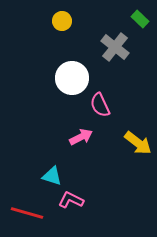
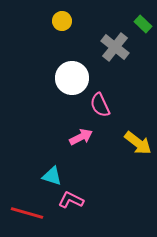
green rectangle: moved 3 px right, 5 px down
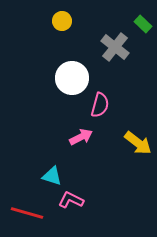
pink semicircle: rotated 140 degrees counterclockwise
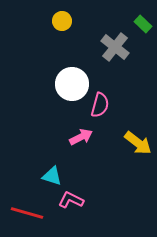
white circle: moved 6 px down
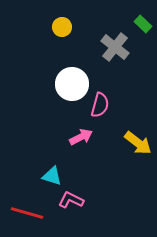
yellow circle: moved 6 px down
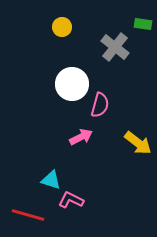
green rectangle: rotated 36 degrees counterclockwise
cyan triangle: moved 1 px left, 4 px down
red line: moved 1 px right, 2 px down
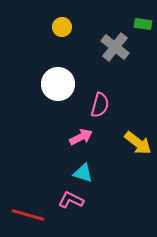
white circle: moved 14 px left
cyan triangle: moved 32 px right, 7 px up
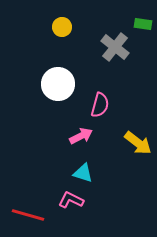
pink arrow: moved 1 px up
